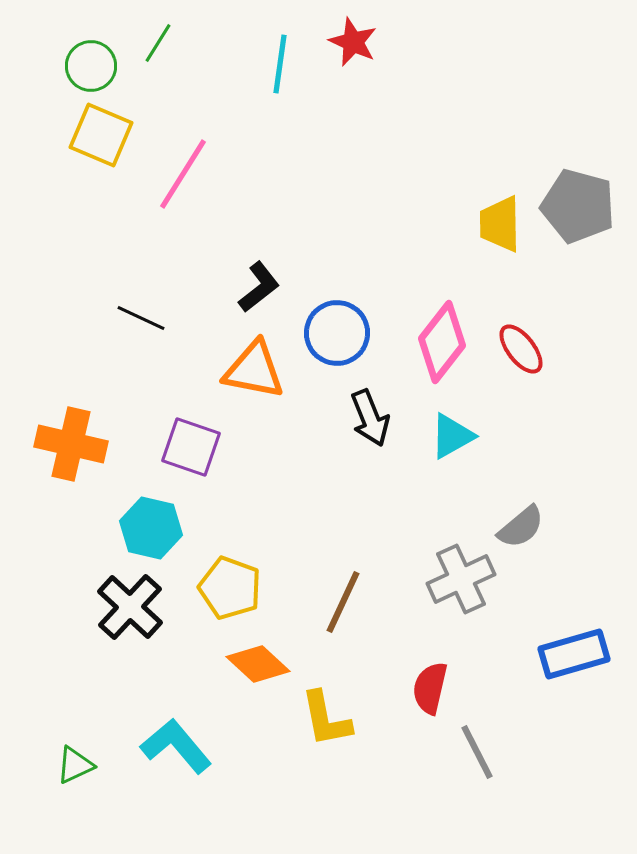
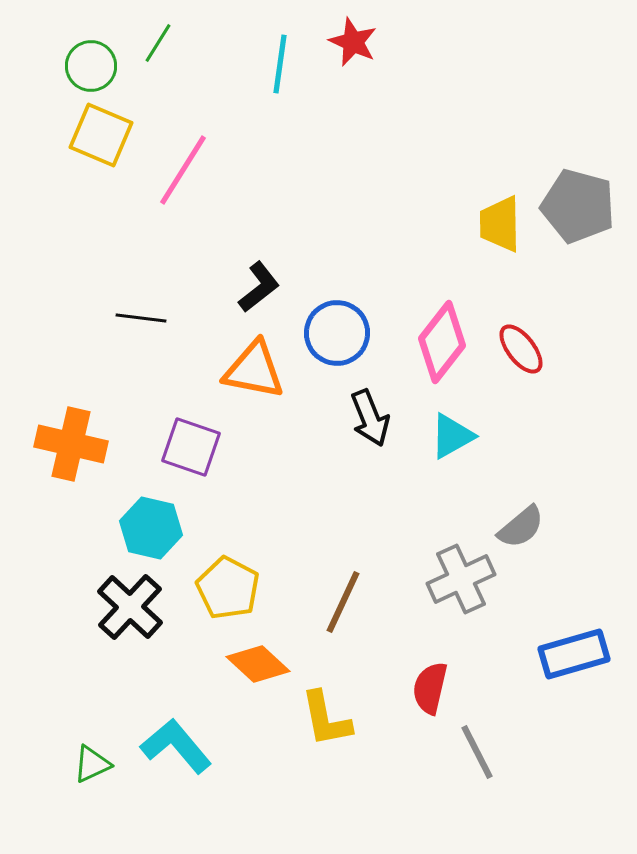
pink line: moved 4 px up
black line: rotated 18 degrees counterclockwise
yellow pentagon: moved 2 px left; rotated 8 degrees clockwise
green triangle: moved 17 px right, 1 px up
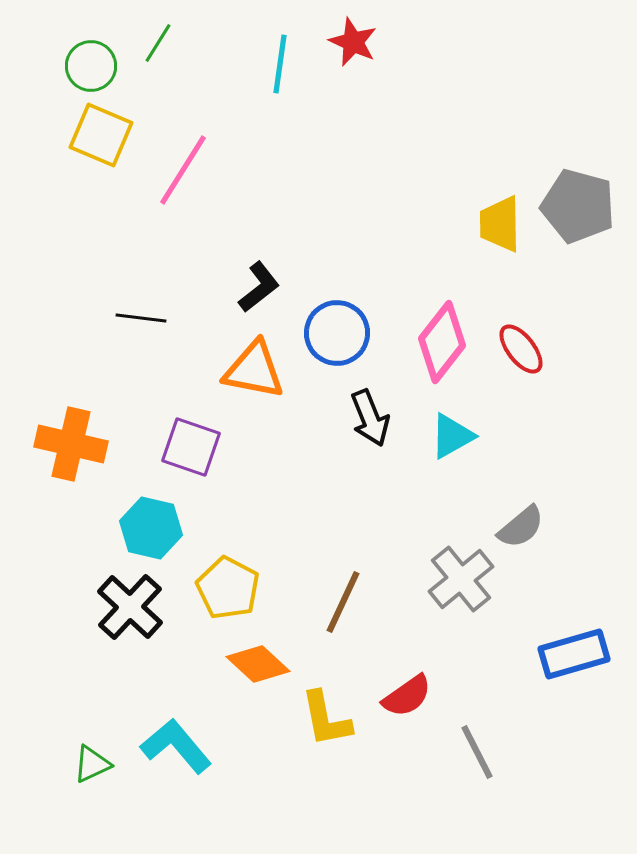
gray cross: rotated 14 degrees counterclockwise
red semicircle: moved 23 px left, 8 px down; rotated 138 degrees counterclockwise
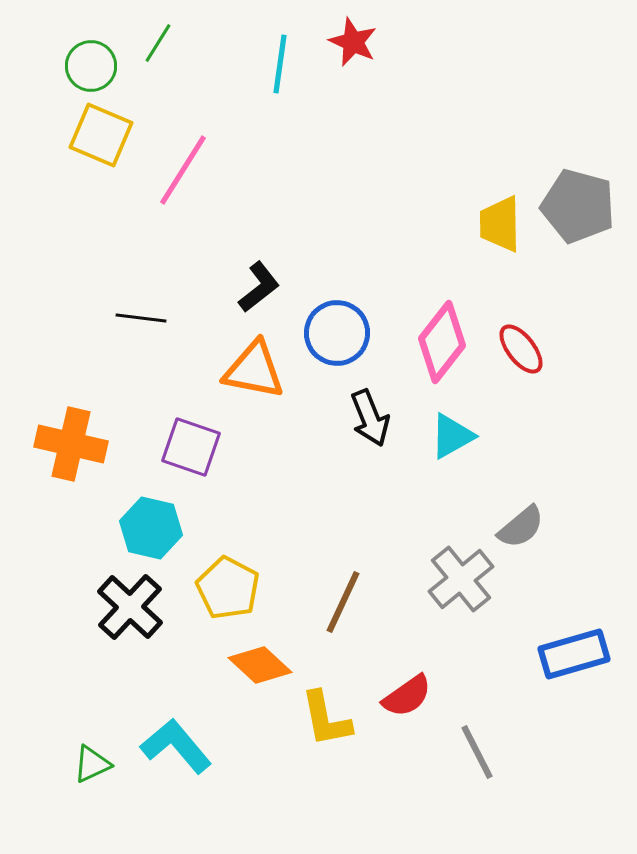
orange diamond: moved 2 px right, 1 px down
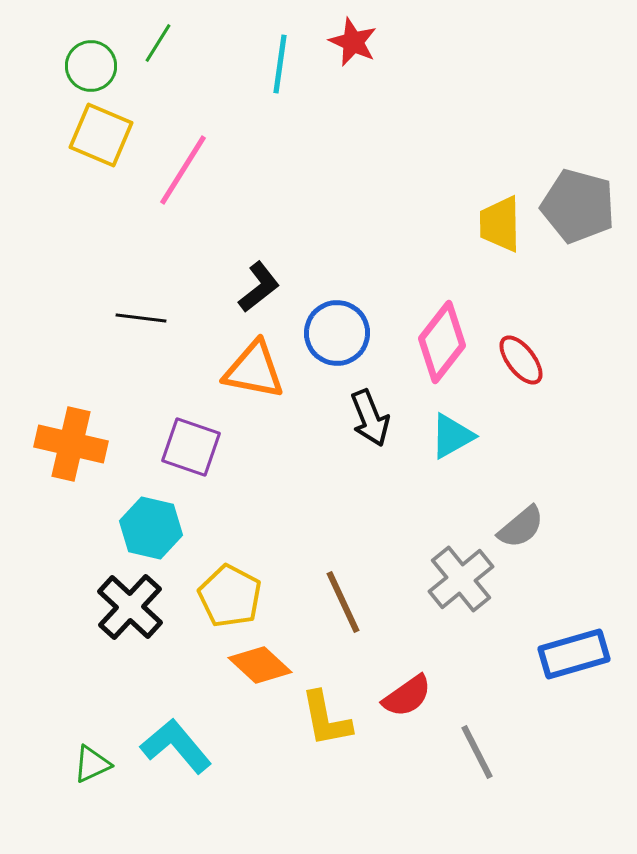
red ellipse: moved 11 px down
yellow pentagon: moved 2 px right, 8 px down
brown line: rotated 50 degrees counterclockwise
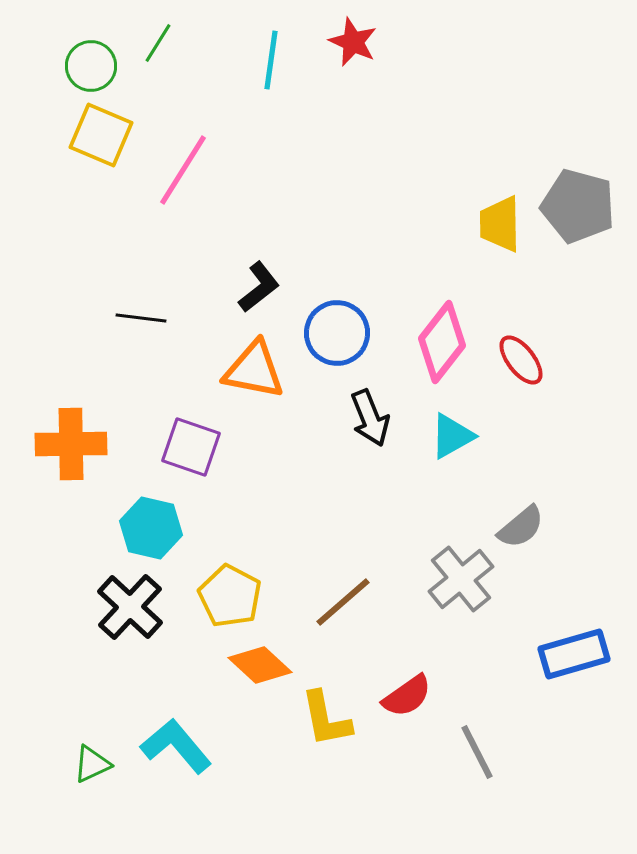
cyan line: moved 9 px left, 4 px up
orange cross: rotated 14 degrees counterclockwise
brown line: rotated 74 degrees clockwise
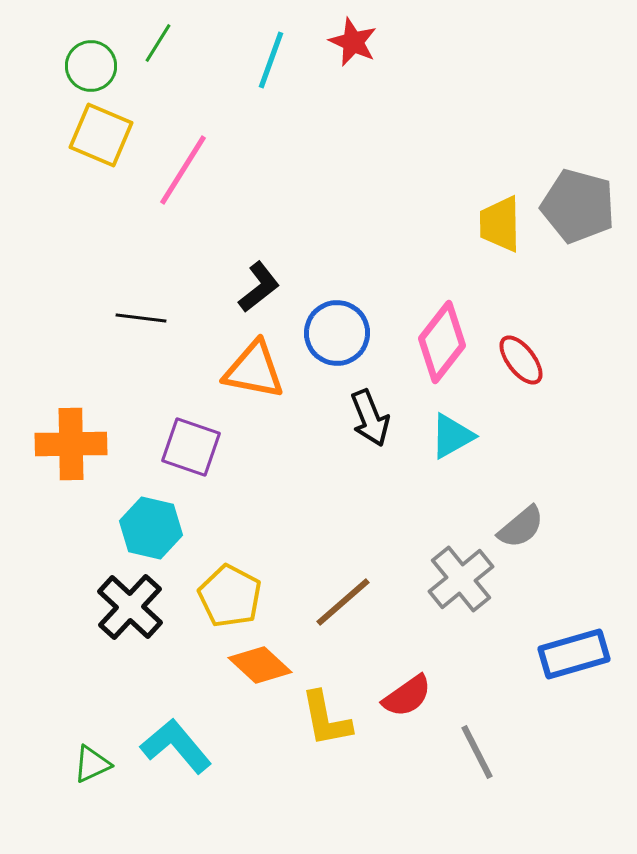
cyan line: rotated 12 degrees clockwise
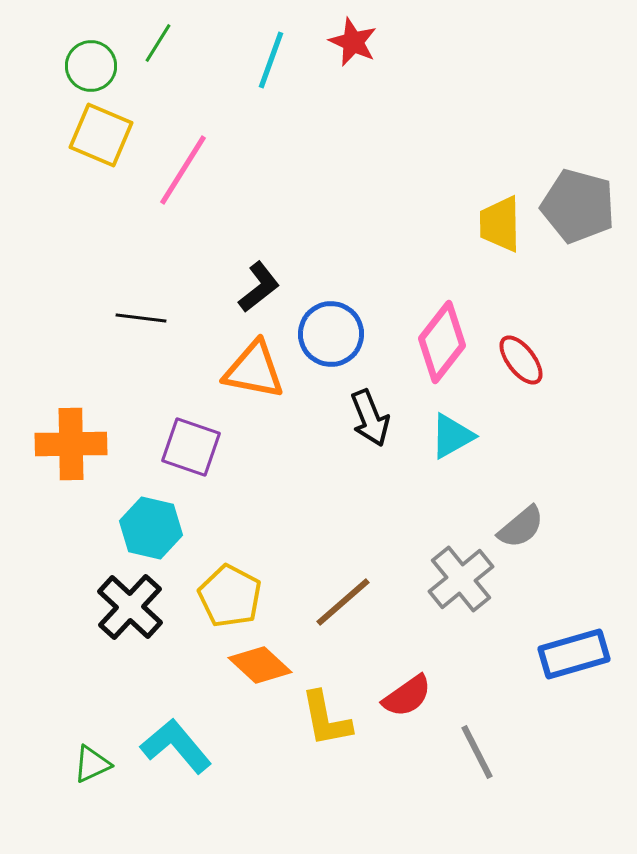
blue circle: moved 6 px left, 1 px down
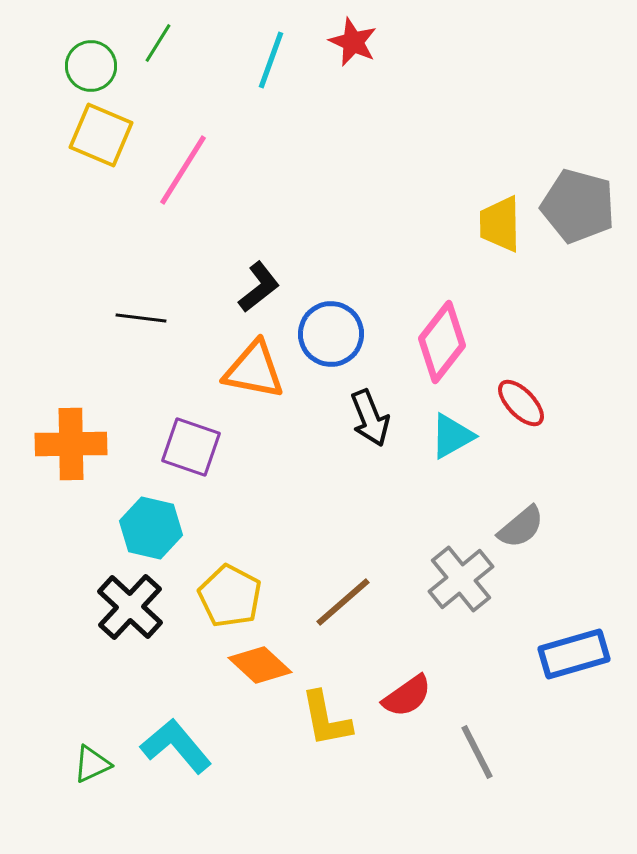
red ellipse: moved 43 px down; rotated 6 degrees counterclockwise
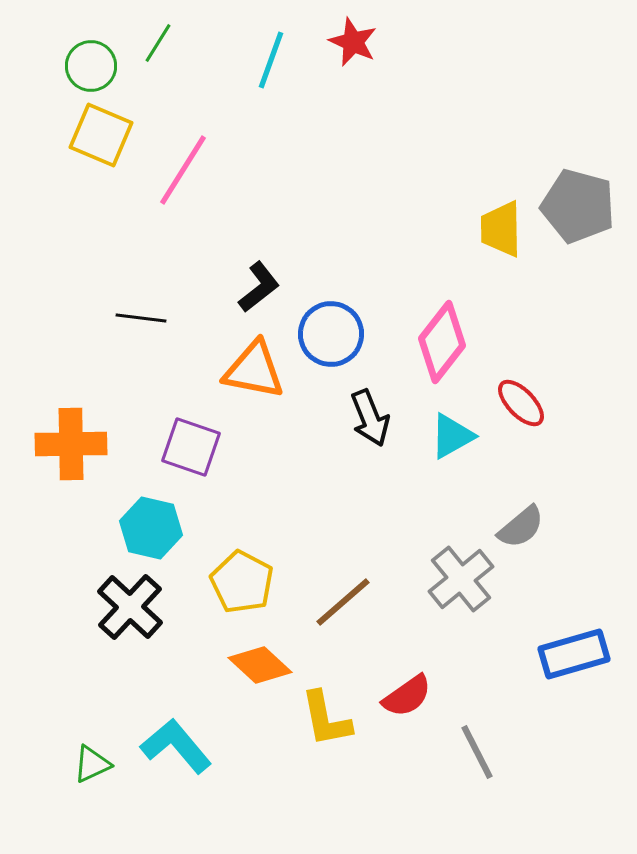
yellow trapezoid: moved 1 px right, 5 px down
yellow pentagon: moved 12 px right, 14 px up
